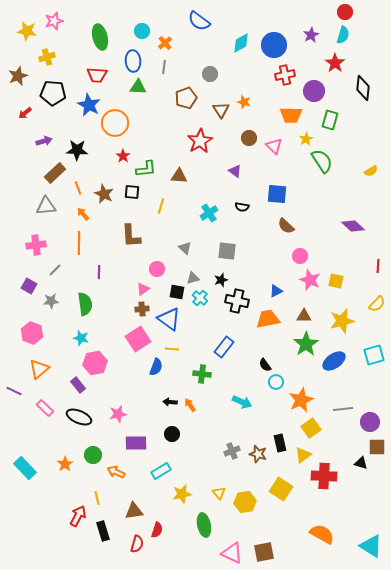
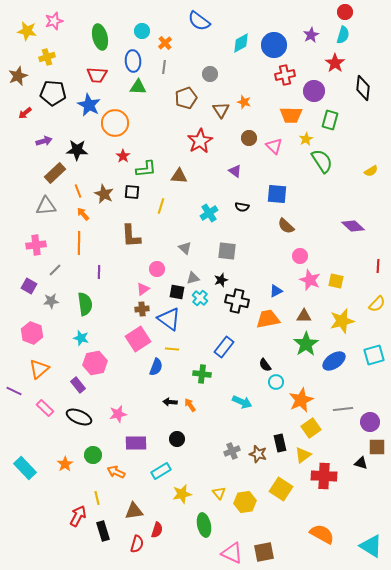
orange line at (78, 188): moved 3 px down
black circle at (172, 434): moved 5 px right, 5 px down
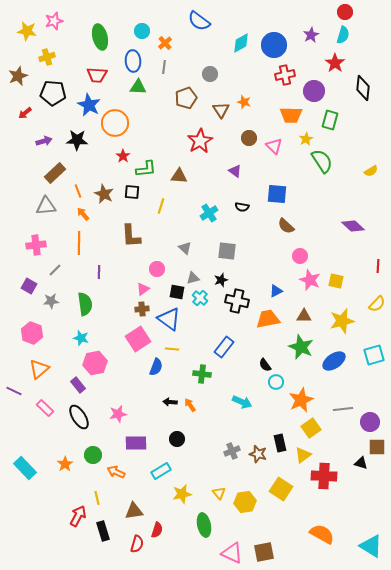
black star at (77, 150): moved 10 px up
green star at (306, 344): moved 5 px left, 3 px down; rotated 15 degrees counterclockwise
black ellipse at (79, 417): rotated 35 degrees clockwise
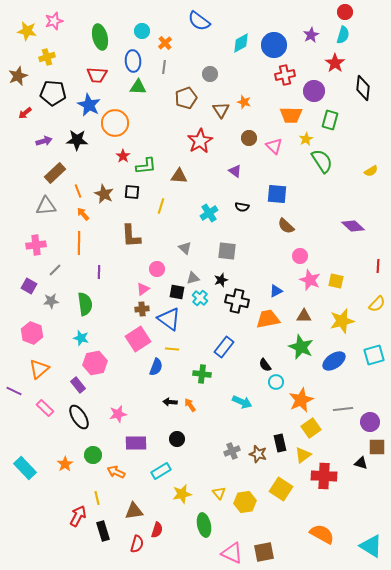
green L-shape at (146, 169): moved 3 px up
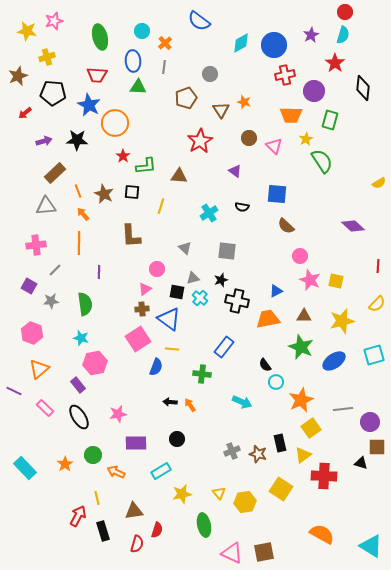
yellow semicircle at (371, 171): moved 8 px right, 12 px down
pink triangle at (143, 289): moved 2 px right
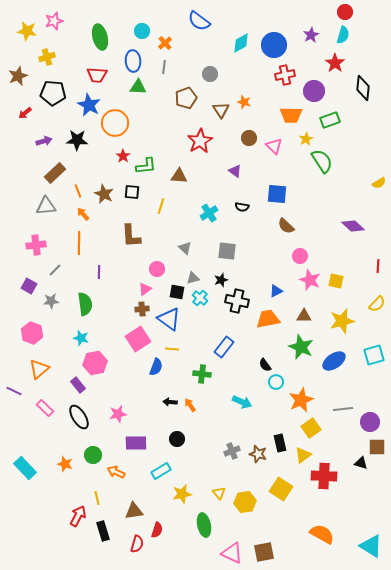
green rectangle at (330, 120): rotated 54 degrees clockwise
orange star at (65, 464): rotated 21 degrees counterclockwise
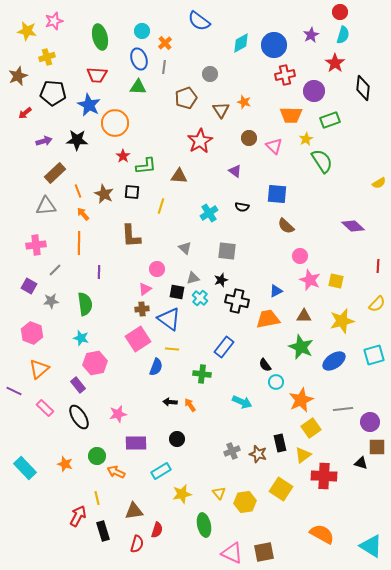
red circle at (345, 12): moved 5 px left
blue ellipse at (133, 61): moved 6 px right, 2 px up; rotated 15 degrees counterclockwise
green circle at (93, 455): moved 4 px right, 1 px down
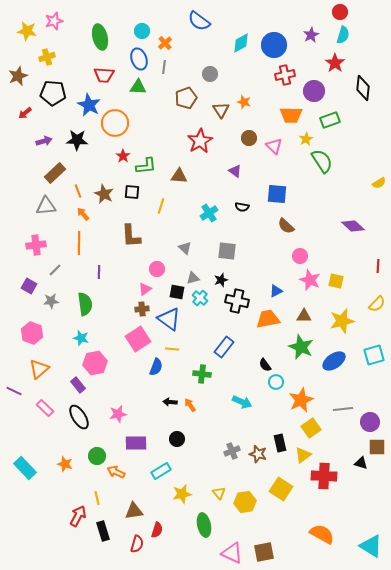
red trapezoid at (97, 75): moved 7 px right
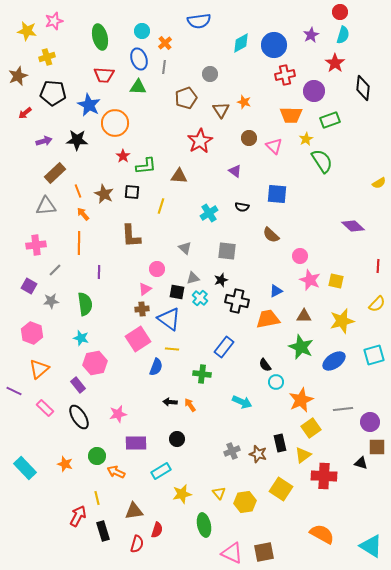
blue semicircle at (199, 21): rotated 45 degrees counterclockwise
brown semicircle at (286, 226): moved 15 px left, 9 px down
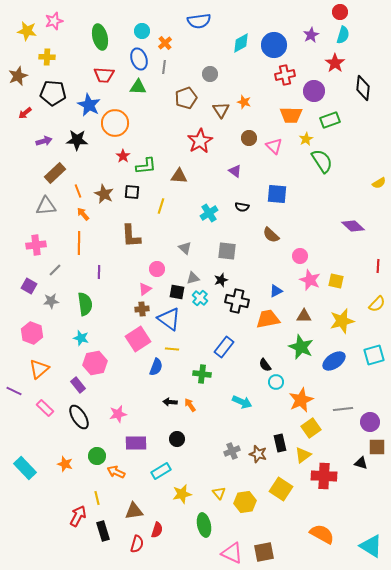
yellow cross at (47, 57): rotated 21 degrees clockwise
